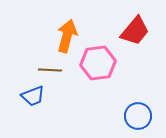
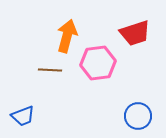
red trapezoid: moved 2 px down; rotated 32 degrees clockwise
blue trapezoid: moved 10 px left, 20 px down
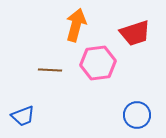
orange arrow: moved 9 px right, 11 px up
blue circle: moved 1 px left, 1 px up
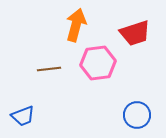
brown line: moved 1 px left, 1 px up; rotated 10 degrees counterclockwise
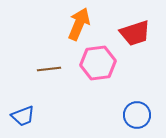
orange arrow: moved 3 px right, 1 px up; rotated 8 degrees clockwise
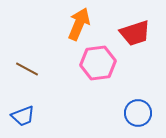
brown line: moved 22 px left; rotated 35 degrees clockwise
blue circle: moved 1 px right, 2 px up
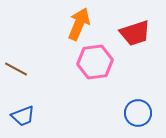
pink hexagon: moved 3 px left, 1 px up
brown line: moved 11 px left
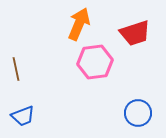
brown line: rotated 50 degrees clockwise
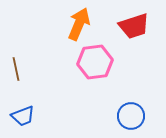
red trapezoid: moved 1 px left, 7 px up
blue circle: moved 7 px left, 3 px down
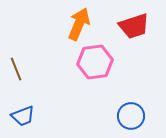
brown line: rotated 10 degrees counterclockwise
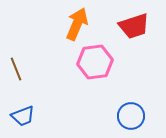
orange arrow: moved 2 px left
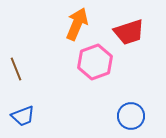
red trapezoid: moved 5 px left, 6 px down
pink hexagon: rotated 12 degrees counterclockwise
